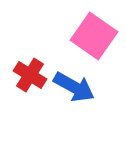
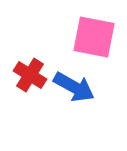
pink square: moved 1 px down; rotated 24 degrees counterclockwise
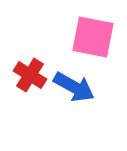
pink square: moved 1 px left
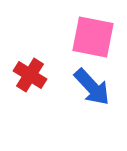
blue arrow: moved 18 px right; rotated 18 degrees clockwise
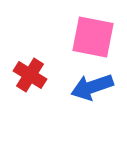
blue arrow: rotated 114 degrees clockwise
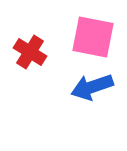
red cross: moved 23 px up
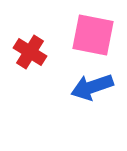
pink square: moved 2 px up
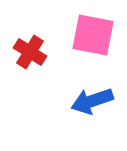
blue arrow: moved 14 px down
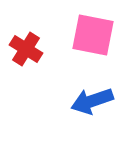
red cross: moved 4 px left, 3 px up
